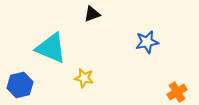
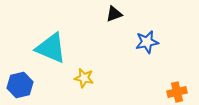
black triangle: moved 22 px right
orange cross: rotated 18 degrees clockwise
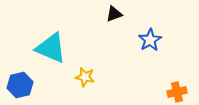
blue star: moved 3 px right, 2 px up; rotated 20 degrees counterclockwise
yellow star: moved 1 px right, 1 px up
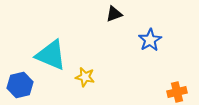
cyan triangle: moved 7 px down
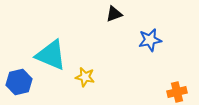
blue star: rotated 20 degrees clockwise
blue hexagon: moved 1 px left, 3 px up
